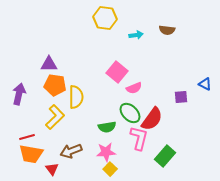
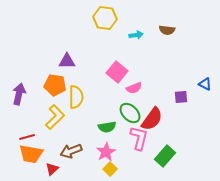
purple triangle: moved 18 px right, 3 px up
pink star: rotated 24 degrees counterclockwise
red triangle: rotated 24 degrees clockwise
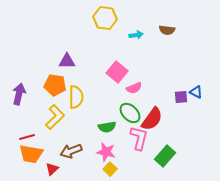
blue triangle: moved 9 px left, 8 px down
pink star: rotated 30 degrees counterclockwise
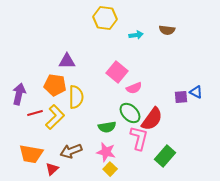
red line: moved 8 px right, 24 px up
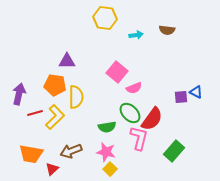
green rectangle: moved 9 px right, 5 px up
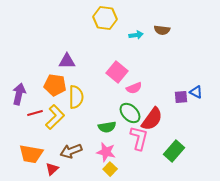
brown semicircle: moved 5 px left
